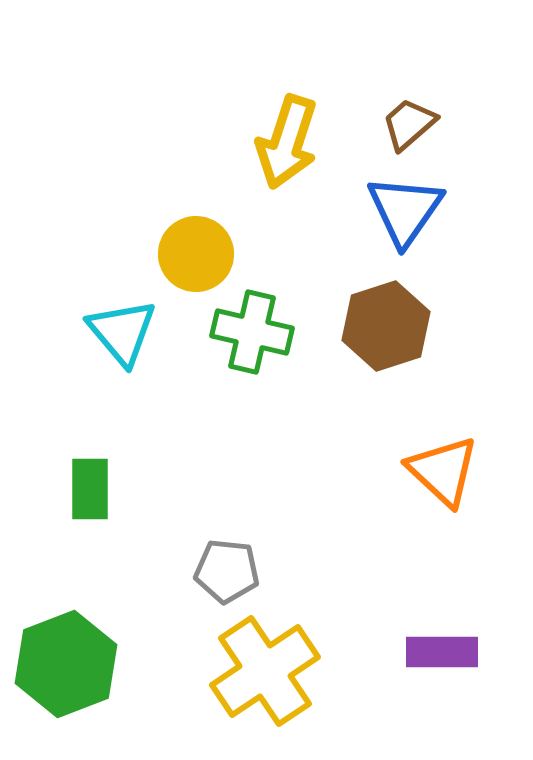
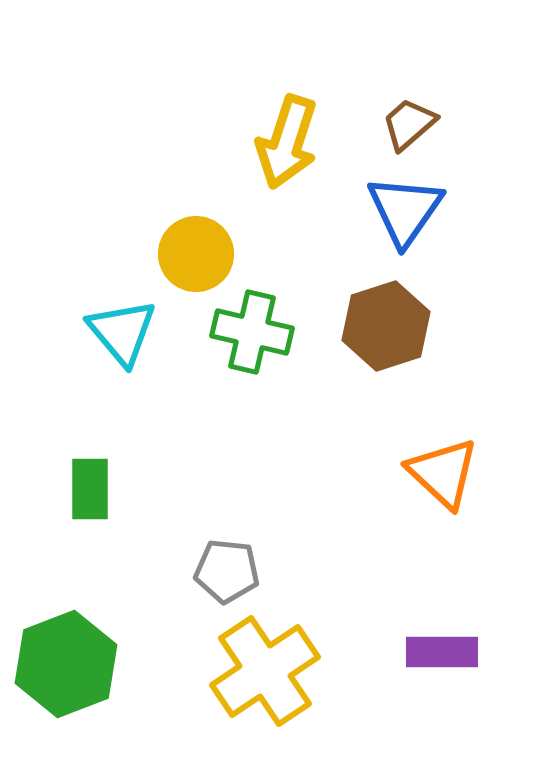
orange triangle: moved 2 px down
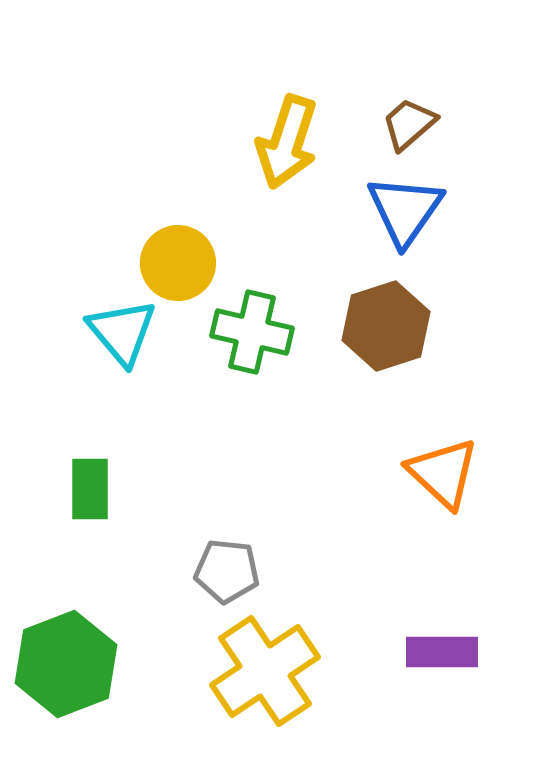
yellow circle: moved 18 px left, 9 px down
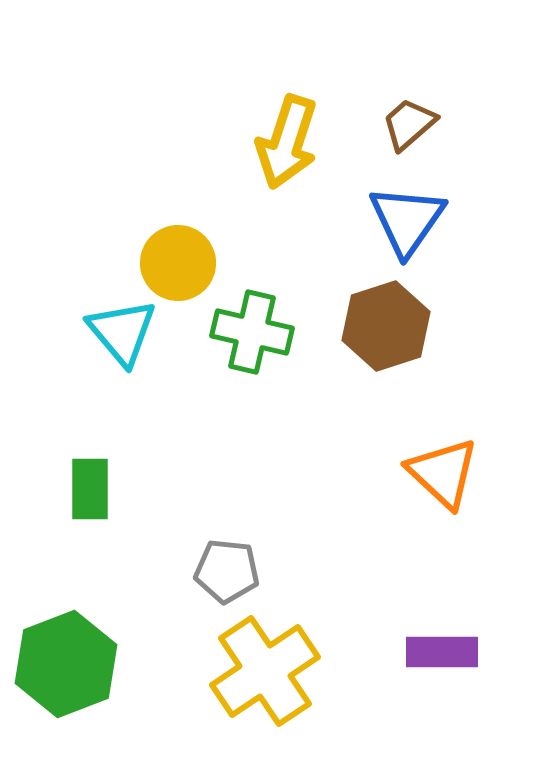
blue triangle: moved 2 px right, 10 px down
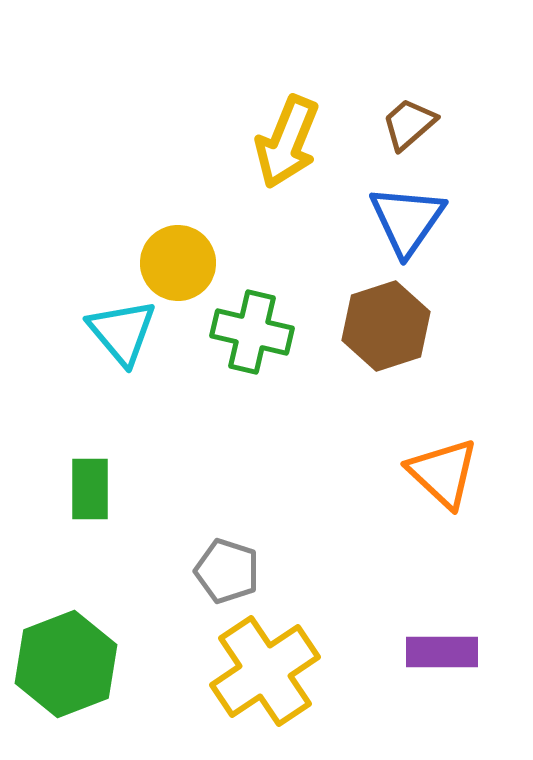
yellow arrow: rotated 4 degrees clockwise
gray pentagon: rotated 12 degrees clockwise
